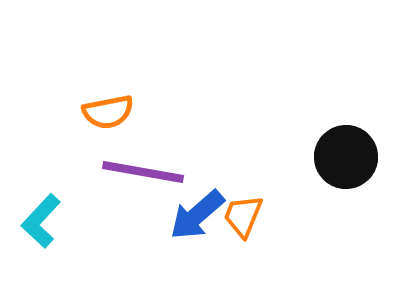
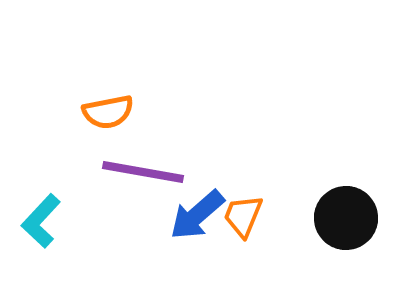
black circle: moved 61 px down
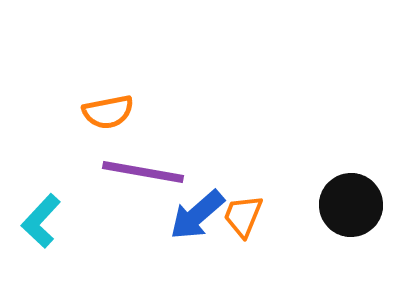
black circle: moved 5 px right, 13 px up
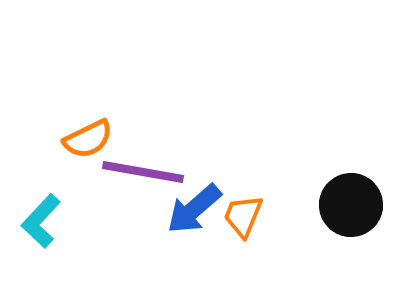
orange semicircle: moved 20 px left, 27 px down; rotated 15 degrees counterclockwise
blue arrow: moved 3 px left, 6 px up
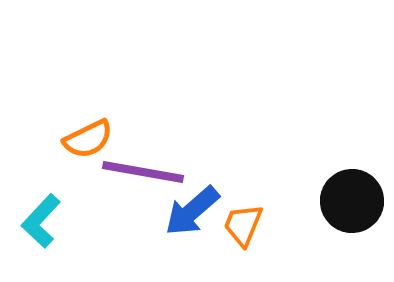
black circle: moved 1 px right, 4 px up
blue arrow: moved 2 px left, 2 px down
orange trapezoid: moved 9 px down
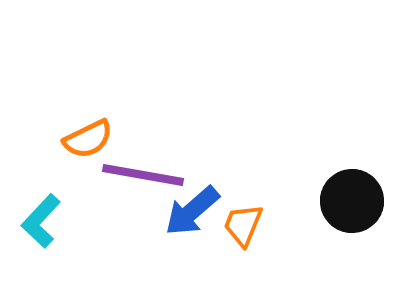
purple line: moved 3 px down
